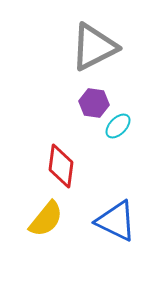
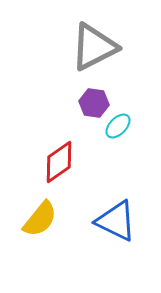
red diamond: moved 2 px left, 4 px up; rotated 48 degrees clockwise
yellow semicircle: moved 6 px left
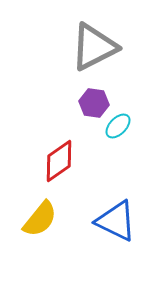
red diamond: moved 1 px up
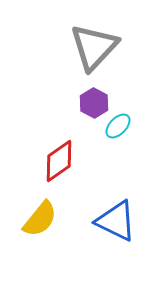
gray triangle: rotated 20 degrees counterclockwise
purple hexagon: rotated 20 degrees clockwise
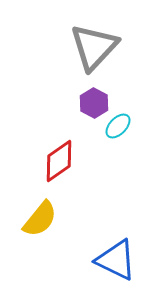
blue triangle: moved 39 px down
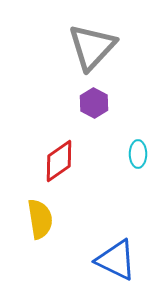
gray triangle: moved 2 px left
cyan ellipse: moved 20 px right, 28 px down; rotated 44 degrees counterclockwise
yellow semicircle: rotated 48 degrees counterclockwise
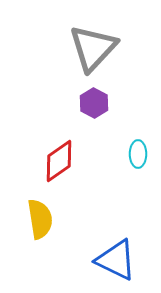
gray triangle: moved 1 px right, 1 px down
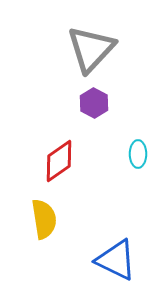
gray triangle: moved 2 px left, 1 px down
yellow semicircle: moved 4 px right
